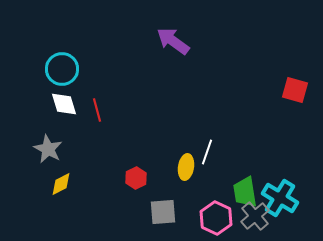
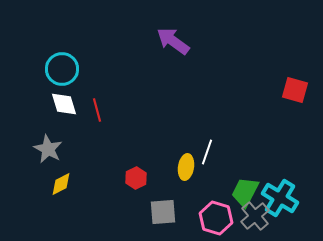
green trapezoid: rotated 36 degrees clockwise
pink hexagon: rotated 8 degrees counterclockwise
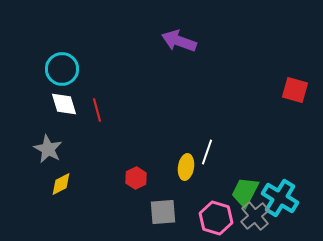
purple arrow: moved 6 px right; rotated 16 degrees counterclockwise
